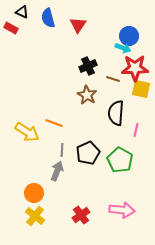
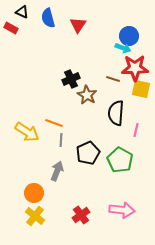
black cross: moved 17 px left, 13 px down
gray line: moved 1 px left, 10 px up
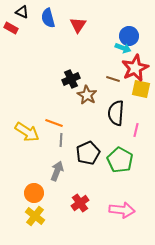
red star: rotated 24 degrees counterclockwise
red cross: moved 1 px left, 12 px up
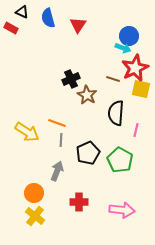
orange line: moved 3 px right
red cross: moved 1 px left, 1 px up; rotated 36 degrees clockwise
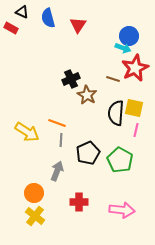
yellow square: moved 7 px left, 19 px down
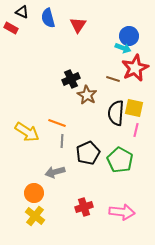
gray line: moved 1 px right, 1 px down
gray arrow: moved 2 px left, 1 px down; rotated 126 degrees counterclockwise
red cross: moved 5 px right, 5 px down; rotated 18 degrees counterclockwise
pink arrow: moved 2 px down
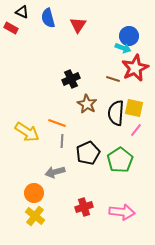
brown star: moved 9 px down
pink line: rotated 24 degrees clockwise
green pentagon: rotated 10 degrees clockwise
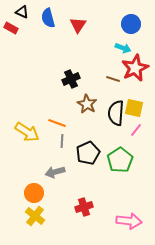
blue circle: moved 2 px right, 12 px up
pink arrow: moved 7 px right, 9 px down
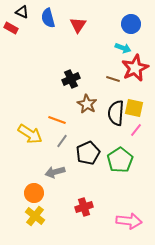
orange line: moved 3 px up
yellow arrow: moved 3 px right, 2 px down
gray line: rotated 32 degrees clockwise
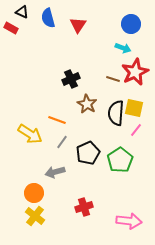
red star: moved 4 px down
gray line: moved 1 px down
